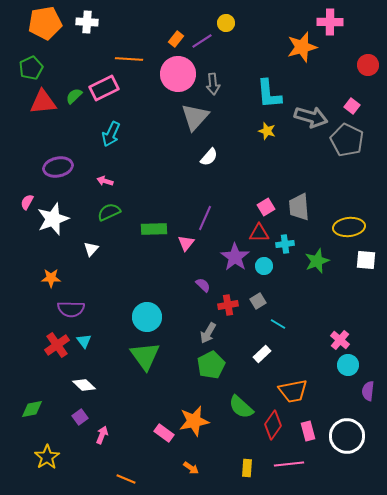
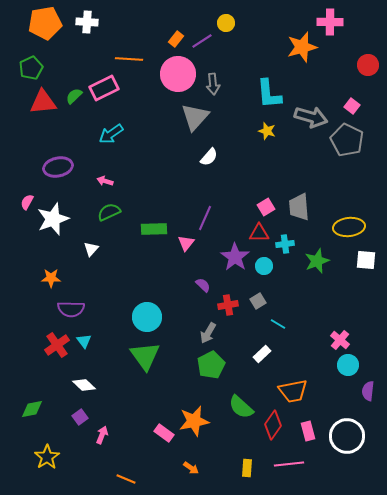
cyan arrow at (111, 134): rotated 30 degrees clockwise
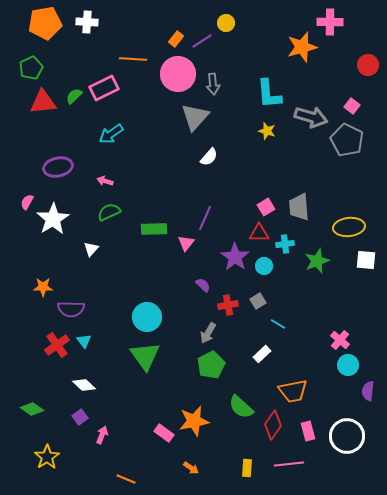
orange line at (129, 59): moved 4 px right
white star at (53, 219): rotated 12 degrees counterclockwise
orange star at (51, 278): moved 8 px left, 9 px down
green diamond at (32, 409): rotated 45 degrees clockwise
